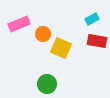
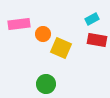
pink rectangle: rotated 15 degrees clockwise
red rectangle: moved 1 px up
green circle: moved 1 px left
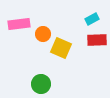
red rectangle: rotated 12 degrees counterclockwise
green circle: moved 5 px left
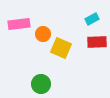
red rectangle: moved 2 px down
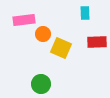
cyan rectangle: moved 7 px left, 6 px up; rotated 64 degrees counterclockwise
pink rectangle: moved 5 px right, 4 px up
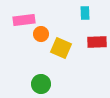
orange circle: moved 2 px left
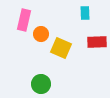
pink rectangle: rotated 70 degrees counterclockwise
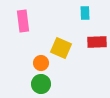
pink rectangle: moved 1 px left, 1 px down; rotated 20 degrees counterclockwise
orange circle: moved 29 px down
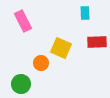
pink rectangle: rotated 20 degrees counterclockwise
green circle: moved 20 px left
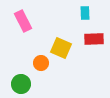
red rectangle: moved 3 px left, 3 px up
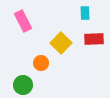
yellow square: moved 5 px up; rotated 20 degrees clockwise
green circle: moved 2 px right, 1 px down
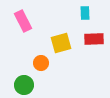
yellow square: rotated 30 degrees clockwise
green circle: moved 1 px right
